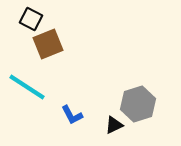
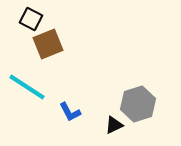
blue L-shape: moved 2 px left, 3 px up
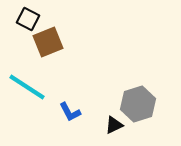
black square: moved 3 px left
brown square: moved 2 px up
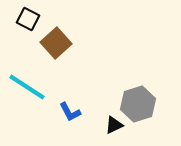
brown square: moved 8 px right, 1 px down; rotated 20 degrees counterclockwise
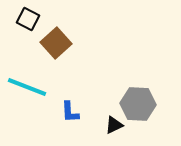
cyan line: rotated 12 degrees counterclockwise
gray hexagon: rotated 20 degrees clockwise
blue L-shape: rotated 25 degrees clockwise
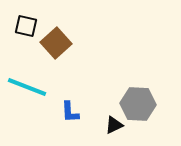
black square: moved 2 px left, 7 px down; rotated 15 degrees counterclockwise
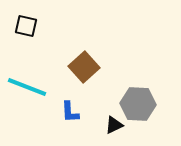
brown square: moved 28 px right, 24 px down
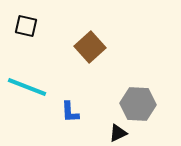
brown square: moved 6 px right, 20 px up
black triangle: moved 4 px right, 8 px down
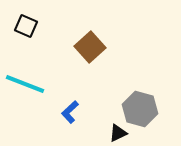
black square: rotated 10 degrees clockwise
cyan line: moved 2 px left, 3 px up
gray hexagon: moved 2 px right, 5 px down; rotated 12 degrees clockwise
blue L-shape: rotated 50 degrees clockwise
